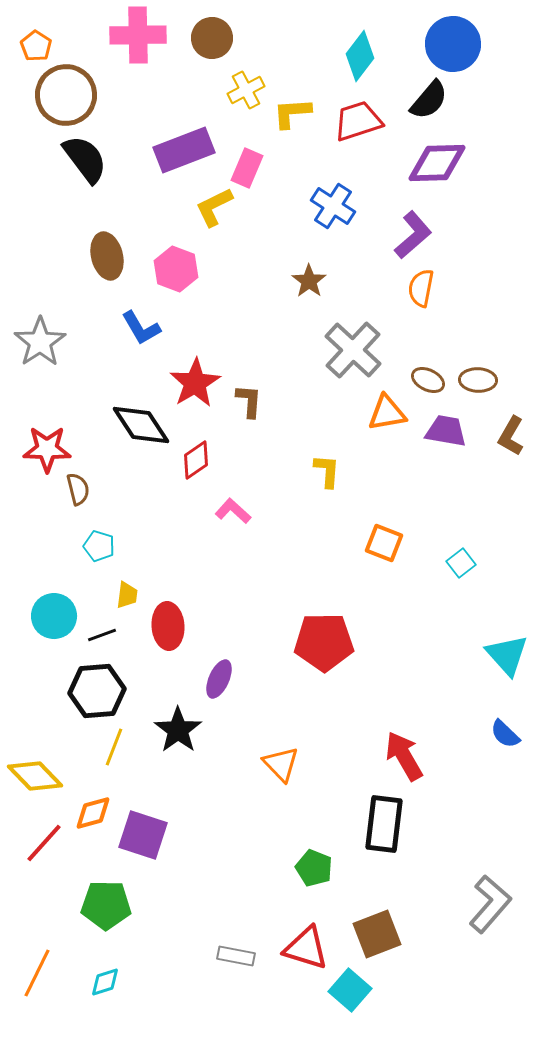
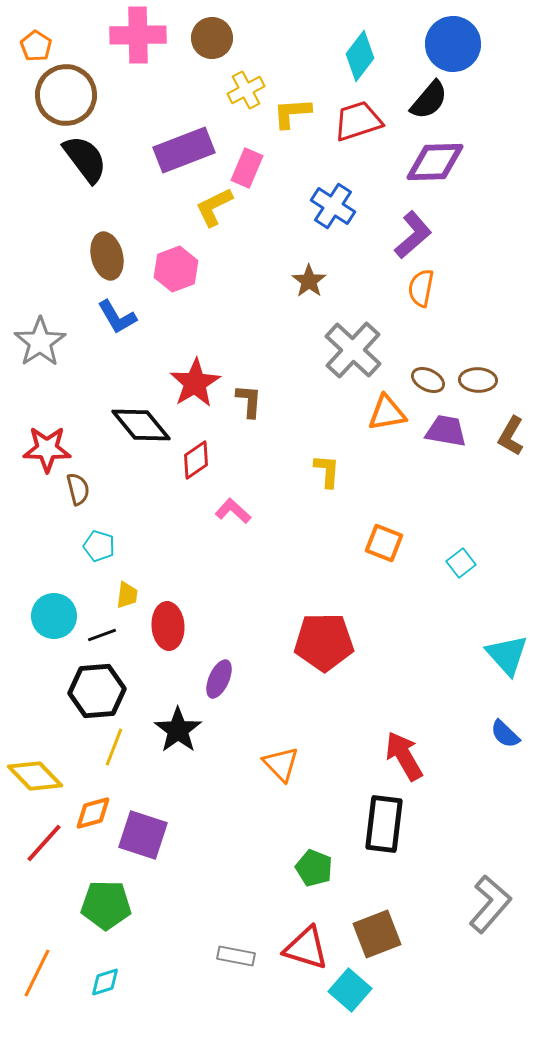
purple diamond at (437, 163): moved 2 px left, 1 px up
pink hexagon at (176, 269): rotated 18 degrees clockwise
blue L-shape at (141, 328): moved 24 px left, 11 px up
black diamond at (141, 425): rotated 6 degrees counterclockwise
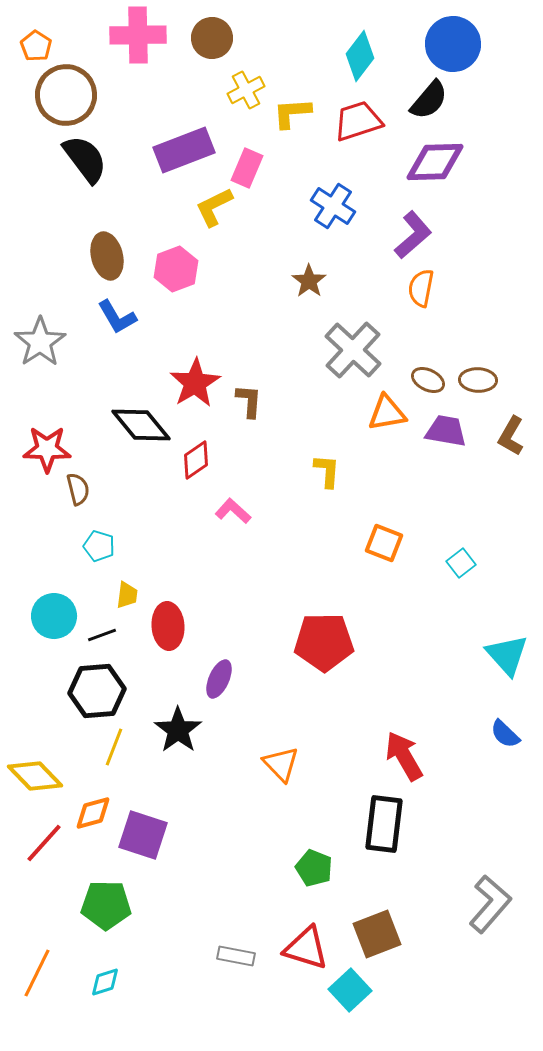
cyan square at (350, 990): rotated 6 degrees clockwise
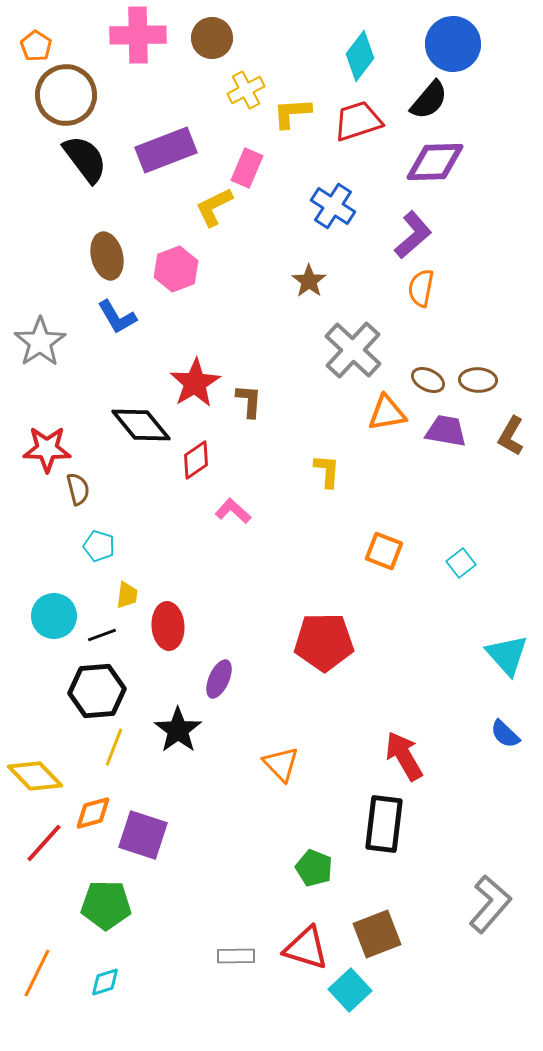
purple rectangle at (184, 150): moved 18 px left
orange square at (384, 543): moved 8 px down
gray rectangle at (236, 956): rotated 12 degrees counterclockwise
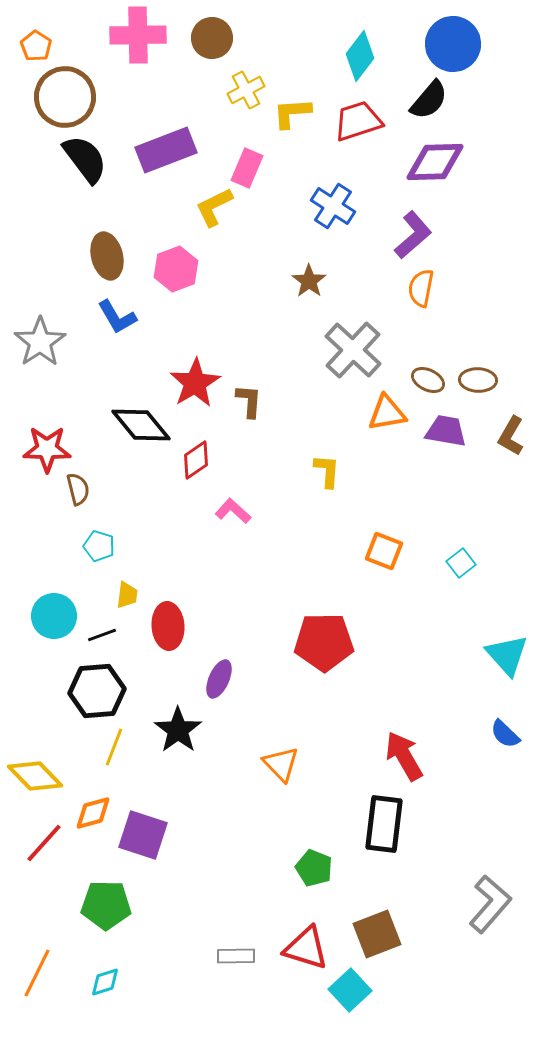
brown circle at (66, 95): moved 1 px left, 2 px down
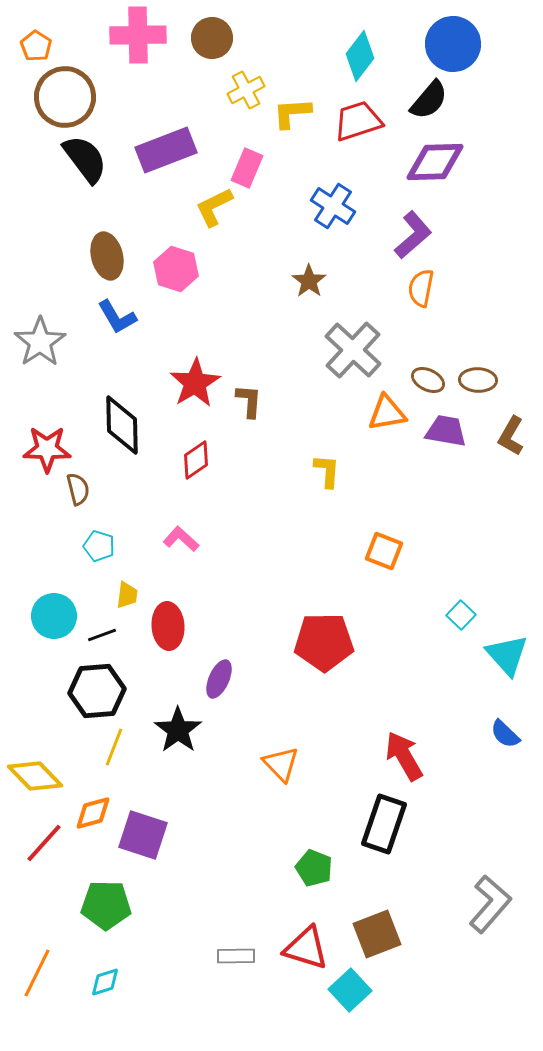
pink hexagon at (176, 269): rotated 21 degrees counterclockwise
black diamond at (141, 425): moved 19 px left; rotated 38 degrees clockwise
pink L-shape at (233, 511): moved 52 px left, 28 px down
cyan square at (461, 563): moved 52 px down; rotated 8 degrees counterclockwise
black rectangle at (384, 824): rotated 12 degrees clockwise
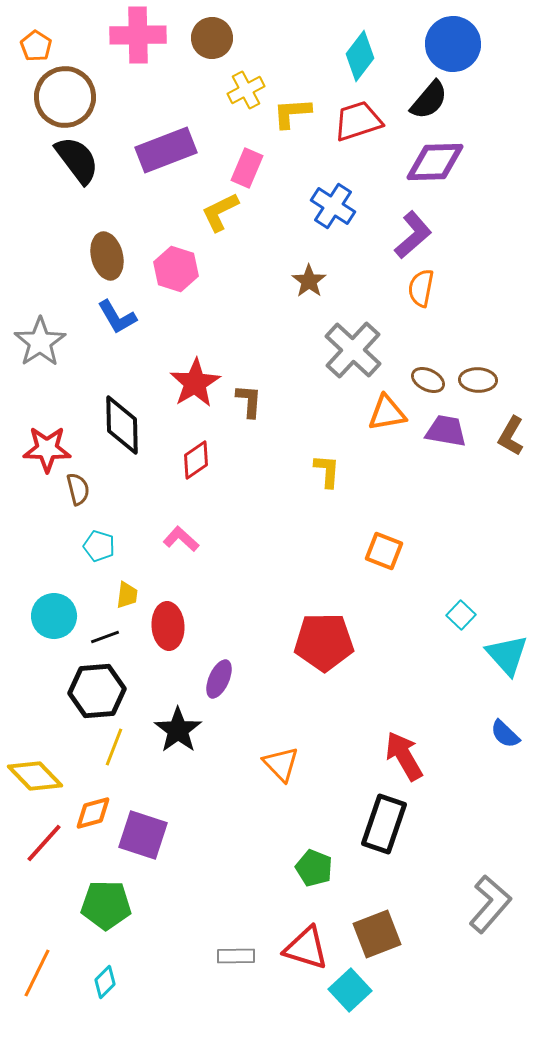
black semicircle at (85, 159): moved 8 px left, 1 px down
yellow L-shape at (214, 207): moved 6 px right, 5 px down
black line at (102, 635): moved 3 px right, 2 px down
cyan diamond at (105, 982): rotated 28 degrees counterclockwise
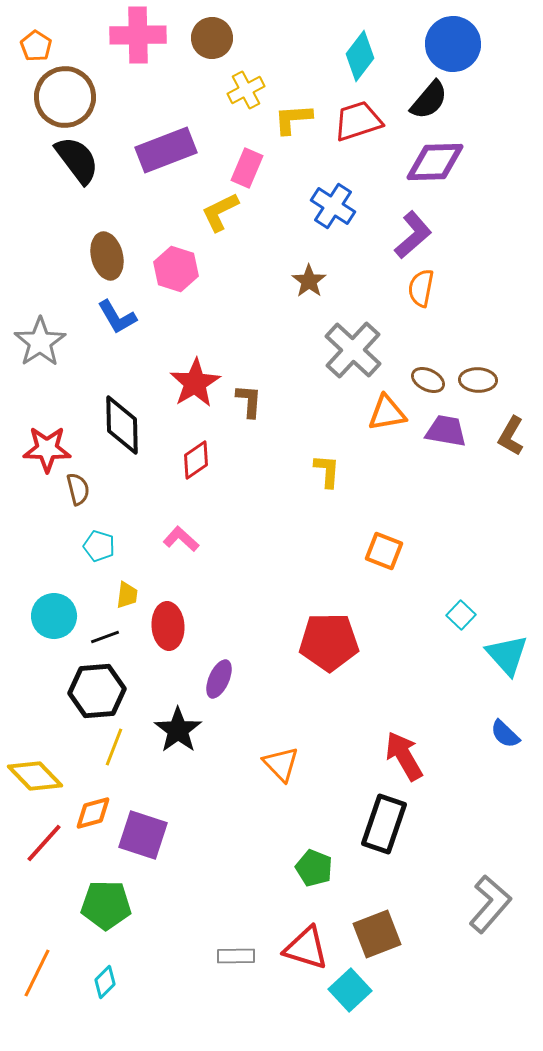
yellow L-shape at (292, 113): moved 1 px right, 6 px down
red pentagon at (324, 642): moved 5 px right
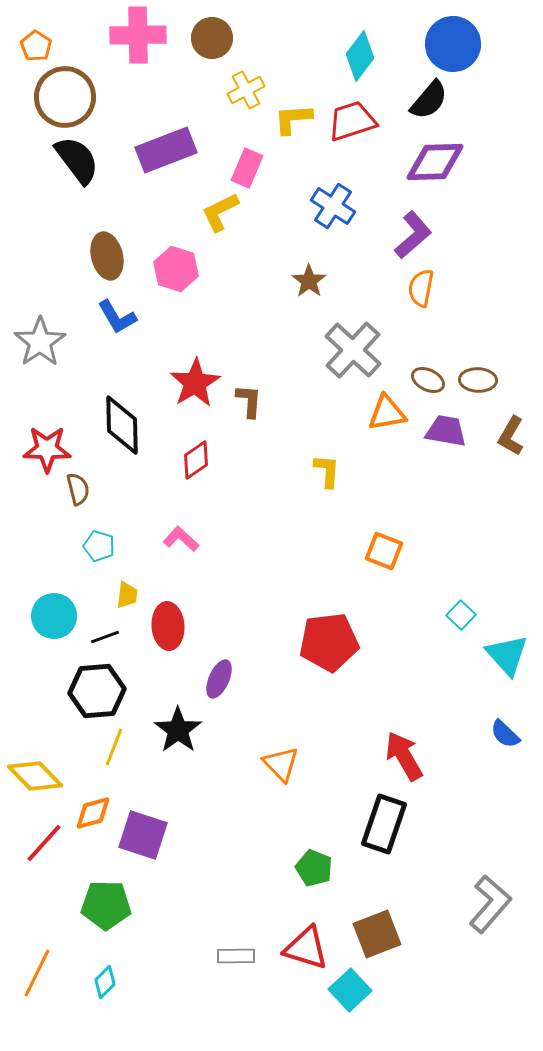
red trapezoid at (358, 121): moved 6 px left
red pentagon at (329, 642): rotated 6 degrees counterclockwise
